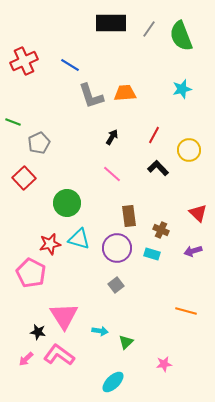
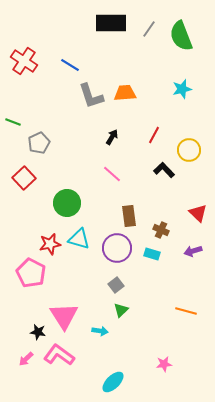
red cross: rotated 32 degrees counterclockwise
black L-shape: moved 6 px right, 2 px down
green triangle: moved 5 px left, 32 px up
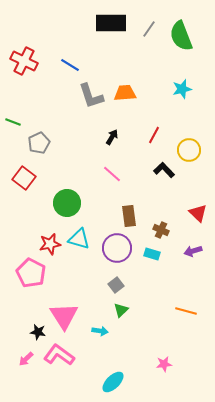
red cross: rotated 8 degrees counterclockwise
red square: rotated 10 degrees counterclockwise
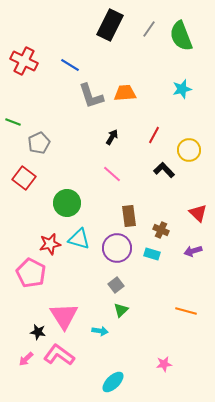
black rectangle: moved 1 px left, 2 px down; rotated 64 degrees counterclockwise
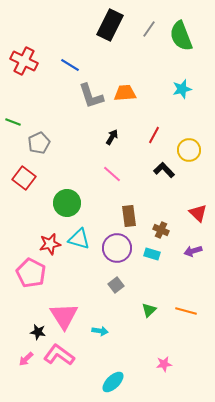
green triangle: moved 28 px right
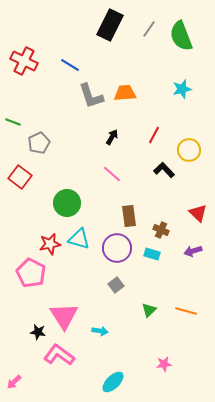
red square: moved 4 px left, 1 px up
pink arrow: moved 12 px left, 23 px down
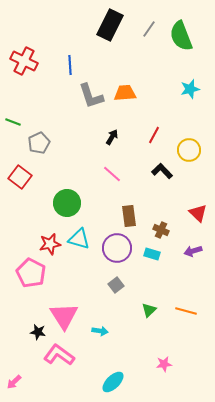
blue line: rotated 54 degrees clockwise
cyan star: moved 8 px right
black L-shape: moved 2 px left, 1 px down
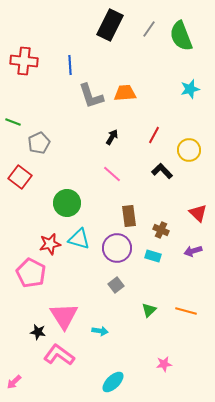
red cross: rotated 20 degrees counterclockwise
cyan rectangle: moved 1 px right, 2 px down
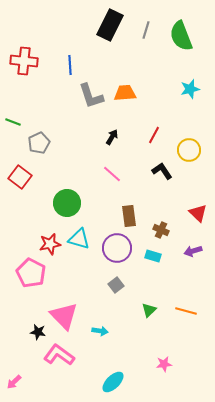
gray line: moved 3 px left, 1 px down; rotated 18 degrees counterclockwise
black L-shape: rotated 10 degrees clockwise
pink triangle: rotated 12 degrees counterclockwise
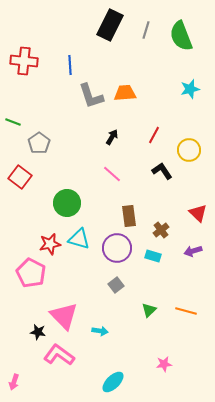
gray pentagon: rotated 10 degrees counterclockwise
brown cross: rotated 28 degrees clockwise
pink arrow: rotated 28 degrees counterclockwise
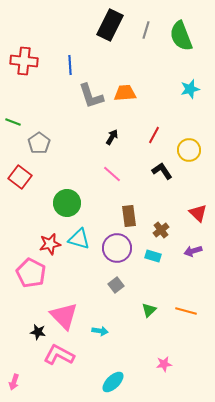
pink L-shape: rotated 8 degrees counterclockwise
